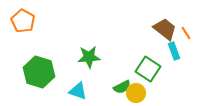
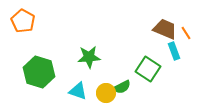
brown trapezoid: rotated 15 degrees counterclockwise
yellow circle: moved 30 px left
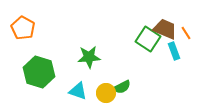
orange pentagon: moved 7 px down
green square: moved 30 px up
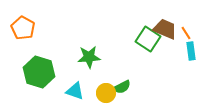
cyan rectangle: moved 17 px right; rotated 12 degrees clockwise
cyan triangle: moved 3 px left
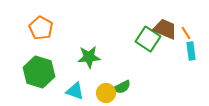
orange pentagon: moved 18 px right
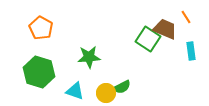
orange line: moved 16 px up
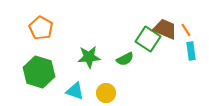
orange line: moved 13 px down
green semicircle: moved 3 px right, 28 px up
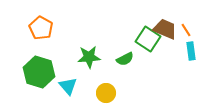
cyan triangle: moved 7 px left, 5 px up; rotated 30 degrees clockwise
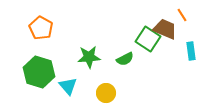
orange line: moved 4 px left, 15 px up
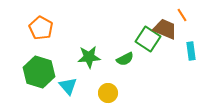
yellow circle: moved 2 px right
